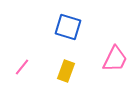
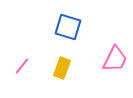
pink line: moved 1 px up
yellow rectangle: moved 4 px left, 3 px up
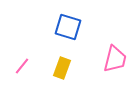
pink trapezoid: rotated 12 degrees counterclockwise
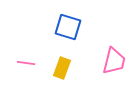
pink trapezoid: moved 1 px left, 2 px down
pink line: moved 4 px right, 3 px up; rotated 60 degrees clockwise
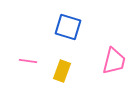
pink line: moved 2 px right, 2 px up
yellow rectangle: moved 3 px down
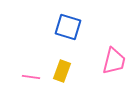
pink line: moved 3 px right, 16 px down
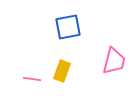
blue square: rotated 28 degrees counterclockwise
pink line: moved 1 px right, 2 px down
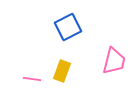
blue square: rotated 16 degrees counterclockwise
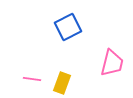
pink trapezoid: moved 2 px left, 2 px down
yellow rectangle: moved 12 px down
